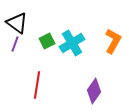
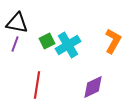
black triangle: rotated 25 degrees counterclockwise
cyan cross: moved 4 px left, 2 px down
purple diamond: moved 1 px left, 4 px up; rotated 30 degrees clockwise
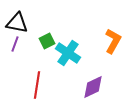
cyan cross: moved 8 px down; rotated 25 degrees counterclockwise
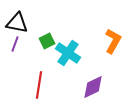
red line: moved 2 px right
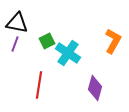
purple diamond: moved 2 px right, 1 px down; rotated 50 degrees counterclockwise
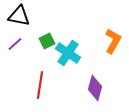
black triangle: moved 2 px right, 7 px up
purple line: rotated 28 degrees clockwise
red line: moved 1 px right
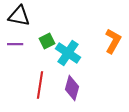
purple line: rotated 42 degrees clockwise
purple diamond: moved 23 px left
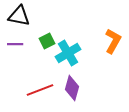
cyan cross: rotated 25 degrees clockwise
red line: moved 5 px down; rotated 60 degrees clockwise
